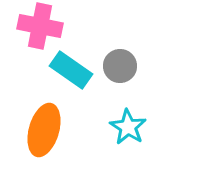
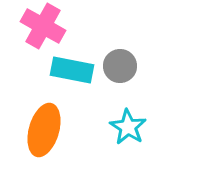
pink cross: moved 3 px right; rotated 18 degrees clockwise
cyan rectangle: moved 1 px right; rotated 24 degrees counterclockwise
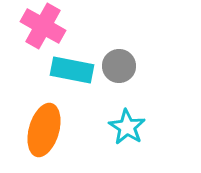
gray circle: moved 1 px left
cyan star: moved 1 px left
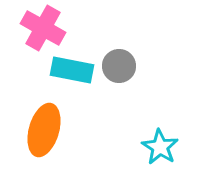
pink cross: moved 2 px down
cyan star: moved 33 px right, 20 px down
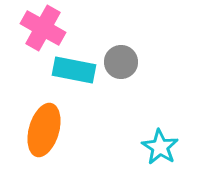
gray circle: moved 2 px right, 4 px up
cyan rectangle: moved 2 px right
